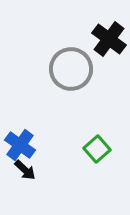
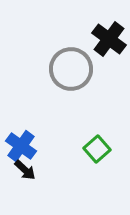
blue cross: moved 1 px right, 1 px down
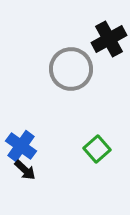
black cross: rotated 24 degrees clockwise
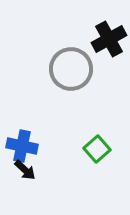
blue cross: moved 1 px right; rotated 24 degrees counterclockwise
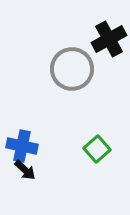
gray circle: moved 1 px right
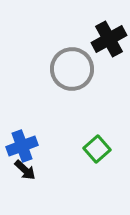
blue cross: rotated 32 degrees counterclockwise
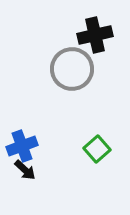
black cross: moved 14 px left, 4 px up; rotated 16 degrees clockwise
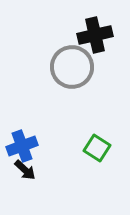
gray circle: moved 2 px up
green square: moved 1 px up; rotated 16 degrees counterclockwise
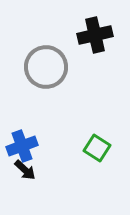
gray circle: moved 26 px left
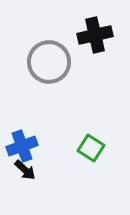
gray circle: moved 3 px right, 5 px up
green square: moved 6 px left
